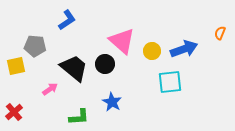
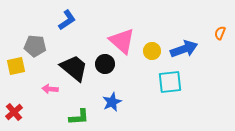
pink arrow: rotated 140 degrees counterclockwise
blue star: rotated 18 degrees clockwise
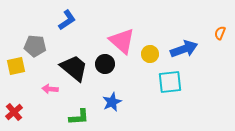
yellow circle: moved 2 px left, 3 px down
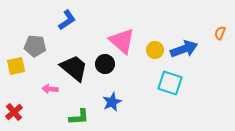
yellow circle: moved 5 px right, 4 px up
cyan square: moved 1 px down; rotated 25 degrees clockwise
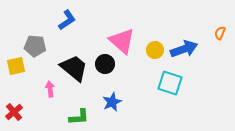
pink arrow: rotated 77 degrees clockwise
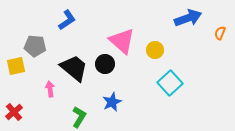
blue arrow: moved 4 px right, 31 px up
cyan square: rotated 30 degrees clockwise
green L-shape: rotated 55 degrees counterclockwise
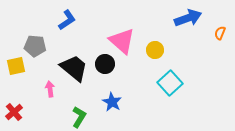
blue star: rotated 18 degrees counterclockwise
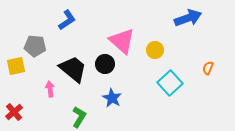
orange semicircle: moved 12 px left, 35 px down
black trapezoid: moved 1 px left, 1 px down
blue star: moved 4 px up
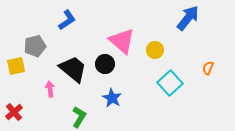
blue arrow: rotated 32 degrees counterclockwise
gray pentagon: rotated 20 degrees counterclockwise
